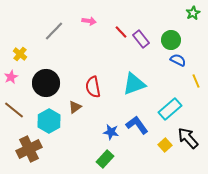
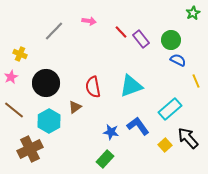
yellow cross: rotated 16 degrees counterclockwise
cyan triangle: moved 3 px left, 2 px down
blue L-shape: moved 1 px right, 1 px down
brown cross: moved 1 px right
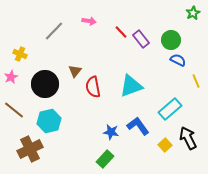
black circle: moved 1 px left, 1 px down
brown triangle: moved 36 px up; rotated 16 degrees counterclockwise
cyan hexagon: rotated 15 degrees clockwise
black arrow: rotated 15 degrees clockwise
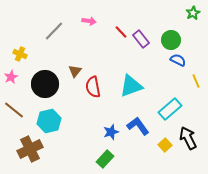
blue star: rotated 28 degrees counterclockwise
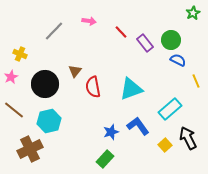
purple rectangle: moved 4 px right, 4 px down
cyan triangle: moved 3 px down
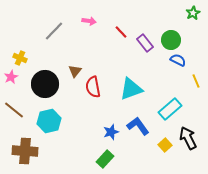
yellow cross: moved 4 px down
brown cross: moved 5 px left, 2 px down; rotated 30 degrees clockwise
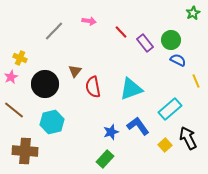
cyan hexagon: moved 3 px right, 1 px down
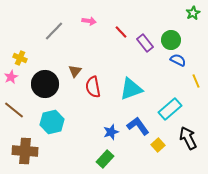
yellow square: moved 7 px left
